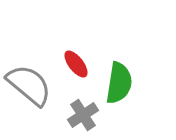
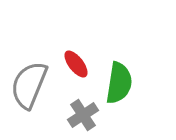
gray semicircle: rotated 108 degrees counterclockwise
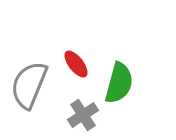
green semicircle: rotated 6 degrees clockwise
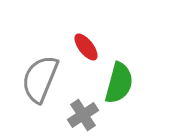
red ellipse: moved 10 px right, 17 px up
gray semicircle: moved 11 px right, 6 px up
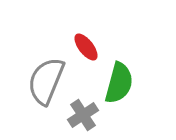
gray semicircle: moved 6 px right, 2 px down
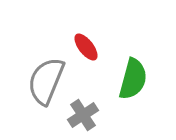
green semicircle: moved 14 px right, 4 px up
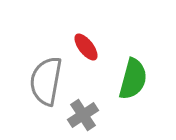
gray semicircle: rotated 12 degrees counterclockwise
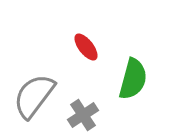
gray semicircle: moved 12 px left, 15 px down; rotated 27 degrees clockwise
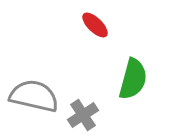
red ellipse: moved 9 px right, 22 px up; rotated 8 degrees counterclockwise
gray semicircle: rotated 66 degrees clockwise
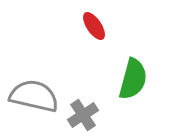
red ellipse: moved 1 px left, 1 px down; rotated 12 degrees clockwise
